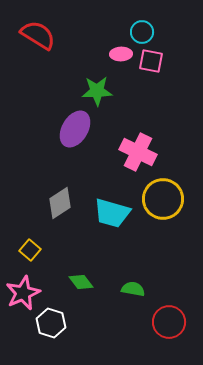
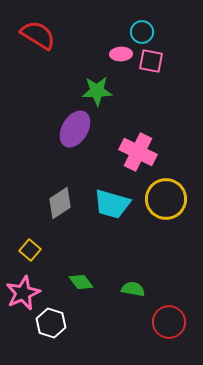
yellow circle: moved 3 px right
cyan trapezoid: moved 9 px up
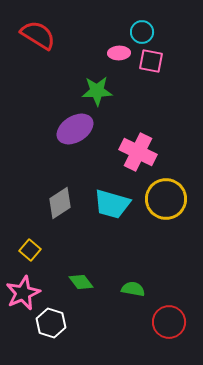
pink ellipse: moved 2 px left, 1 px up
purple ellipse: rotated 27 degrees clockwise
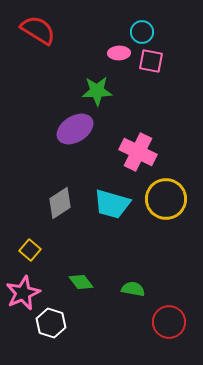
red semicircle: moved 5 px up
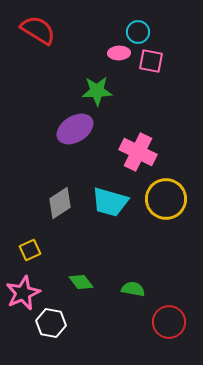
cyan circle: moved 4 px left
cyan trapezoid: moved 2 px left, 2 px up
yellow square: rotated 25 degrees clockwise
white hexagon: rotated 8 degrees counterclockwise
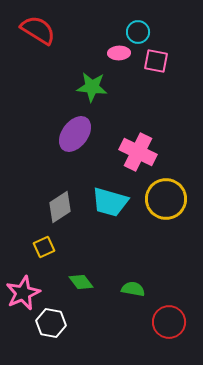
pink square: moved 5 px right
green star: moved 5 px left, 4 px up; rotated 8 degrees clockwise
purple ellipse: moved 5 px down; rotated 21 degrees counterclockwise
gray diamond: moved 4 px down
yellow square: moved 14 px right, 3 px up
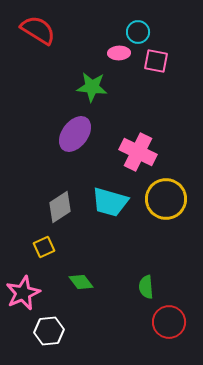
green semicircle: moved 13 px right, 2 px up; rotated 105 degrees counterclockwise
white hexagon: moved 2 px left, 8 px down; rotated 16 degrees counterclockwise
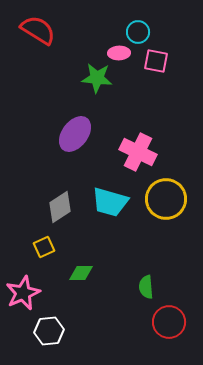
green star: moved 5 px right, 9 px up
green diamond: moved 9 px up; rotated 55 degrees counterclockwise
